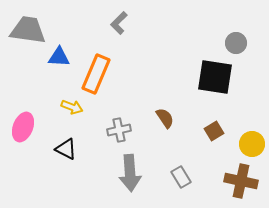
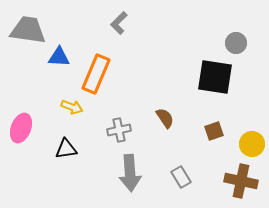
pink ellipse: moved 2 px left, 1 px down
brown square: rotated 12 degrees clockwise
black triangle: rotated 35 degrees counterclockwise
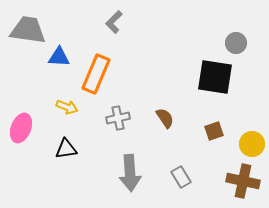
gray L-shape: moved 5 px left, 1 px up
yellow arrow: moved 5 px left
gray cross: moved 1 px left, 12 px up
brown cross: moved 2 px right
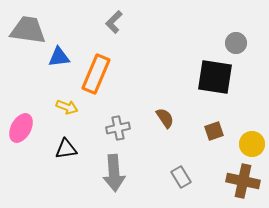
blue triangle: rotated 10 degrees counterclockwise
gray cross: moved 10 px down
pink ellipse: rotated 8 degrees clockwise
gray arrow: moved 16 px left
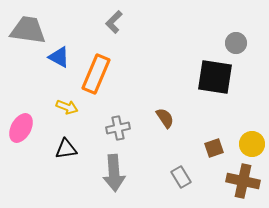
blue triangle: rotated 35 degrees clockwise
brown square: moved 17 px down
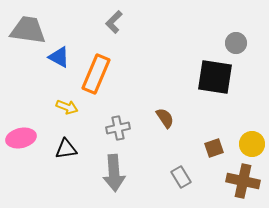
pink ellipse: moved 10 px down; rotated 48 degrees clockwise
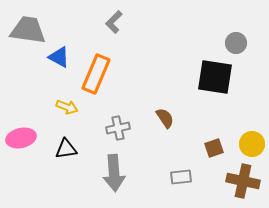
gray rectangle: rotated 65 degrees counterclockwise
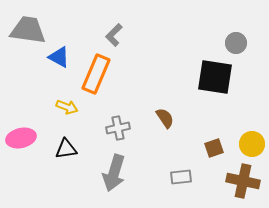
gray L-shape: moved 13 px down
gray arrow: rotated 21 degrees clockwise
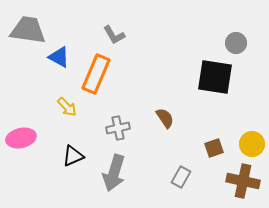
gray L-shape: rotated 75 degrees counterclockwise
yellow arrow: rotated 25 degrees clockwise
black triangle: moved 7 px right, 7 px down; rotated 15 degrees counterclockwise
gray rectangle: rotated 55 degrees counterclockwise
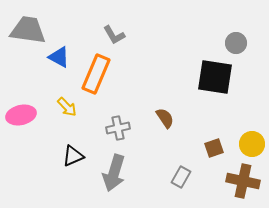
pink ellipse: moved 23 px up
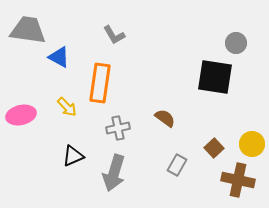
orange rectangle: moved 4 px right, 9 px down; rotated 15 degrees counterclockwise
brown semicircle: rotated 20 degrees counterclockwise
brown square: rotated 24 degrees counterclockwise
gray rectangle: moved 4 px left, 12 px up
brown cross: moved 5 px left, 1 px up
